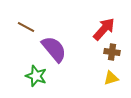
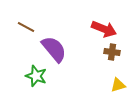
red arrow: rotated 70 degrees clockwise
yellow triangle: moved 7 px right, 7 px down
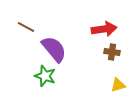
red arrow: rotated 30 degrees counterclockwise
green star: moved 9 px right
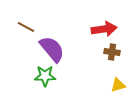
purple semicircle: moved 2 px left
green star: rotated 20 degrees counterclockwise
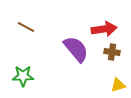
purple semicircle: moved 24 px right
green star: moved 22 px left
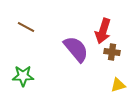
red arrow: moved 1 px left, 2 px down; rotated 115 degrees clockwise
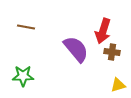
brown line: rotated 18 degrees counterclockwise
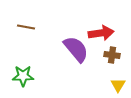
red arrow: moved 2 px left, 2 px down; rotated 115 degrees counterclockwise
brown cross: moved 3 px down
yellow triangle: rotated 42 degrees counterclockwise
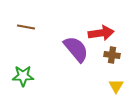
yellow triangle: moved 2 px left, 1 px down
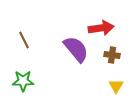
brown line: moved 2 px left, 13 px down; rotated 54 degrees clockwise
red arrow: moved 5 px up
green star: moved 5 px down
